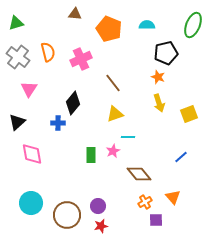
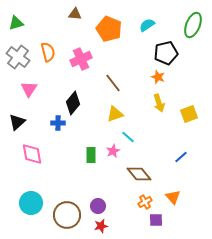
cyan semicircle: rotated 35 degrees counterclockwise
cyan line: rotated 40 degrees clockwise
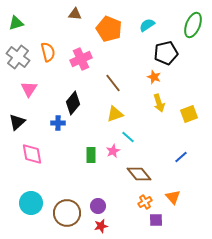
orange star: moved 4 px left
brown circle: moved 2 px up
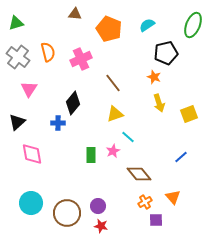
red star: rotated 24 degrees clockwise
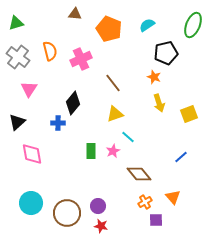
orange semicircle: moved 2 px right, 1 px up
green rectangle: moved 4 px up
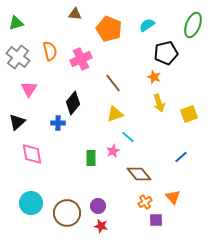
green rectangle: moved 7 px down
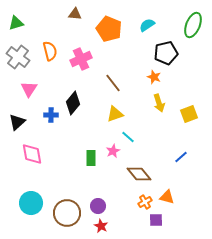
blue cross: moved 7 px left, 8 px up
orange triangle: moved 6 px left; rotated 35 degrees counterclockwise
red star: rotated 16 degrees clockwise
